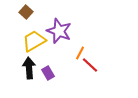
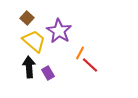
brown square: moved 1 px right, 6 px down
purple star: rotated 10 degrees clockwise
yellow trapezoid: rotated 70 degrees clockwise
black arrow: moved 1 px up
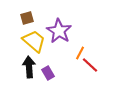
brown square: rotated 32 degrees clockwise
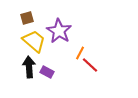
purple rectangle: moved 1 px left, 1 px up; rotated 32 degrees counterclockwise
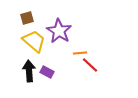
orange line: rotated 56 degrees clockwise
black arrow: moved 4 px down
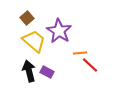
brown square: rotated 24 degrees counterclockwise
black arrow: rotated 10 degrees counterclockwise
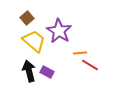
red line: rotated 12 degrees counterclockwise
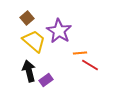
purple rectangle: moved 1 px left, 8 px down; rotated 64 degrees counterclockwise
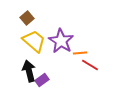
purple star: moved 2 px right, 10 px down
purple rectangle: moved 4 px left
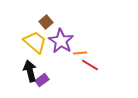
brown square: moved 19 px right, 4 px down
yellow trapezoid: moved 1 px right, 1 px down
black arrow: moved 1 px right
